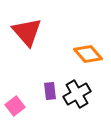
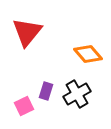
red triangle: rotated 20 degrees clockwise
purple rectangle: moved 4 px left; rotated 24 degrees clockwise
pink square: moved 9 px right; rotated 12 degrees clockwise
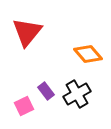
purple rectangle: rotated 54 degrees counterclockwise
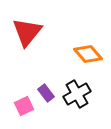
purple rectangle: moved 2 px down
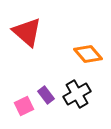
red triangle: rotated 28 degrees counterclockwise
purple rectangle: moved 2 px down
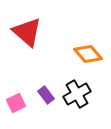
pink square: moved 8 px left, 3 px up
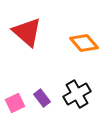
orange diamond: moved 4 px left, 11 px up
purple rectangle: moved 4 px left, 3 px down
pink square: moved 1 px left
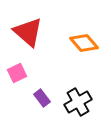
red triangle: moved 1 px right
black cross: moved 1 px right, 8 px down
pink square: moved 2 px right, 30 px up
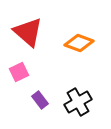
orange diamond: moved 5 px left; rotated 28 degrees counterclockwise
pink square: moved 2 px right, 1 px up
purple rectangle: moved 2 px left, 2 px down
